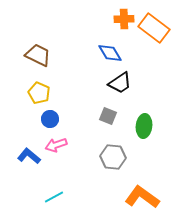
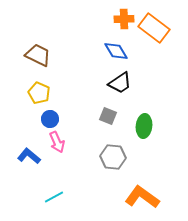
blue diamond: moved 6 px right, 2 px up
pink arrow: moved 1 px right, 3 px up; rotated 95 degrees counterclockwise
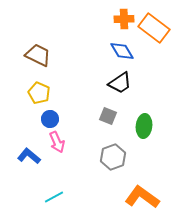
blue diamond: moved 6 px right
gray hexagon: rotated 25 degrees counterclockwise
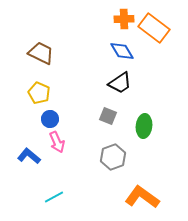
brown trapezoid: moved 3 px right, 2 px up
